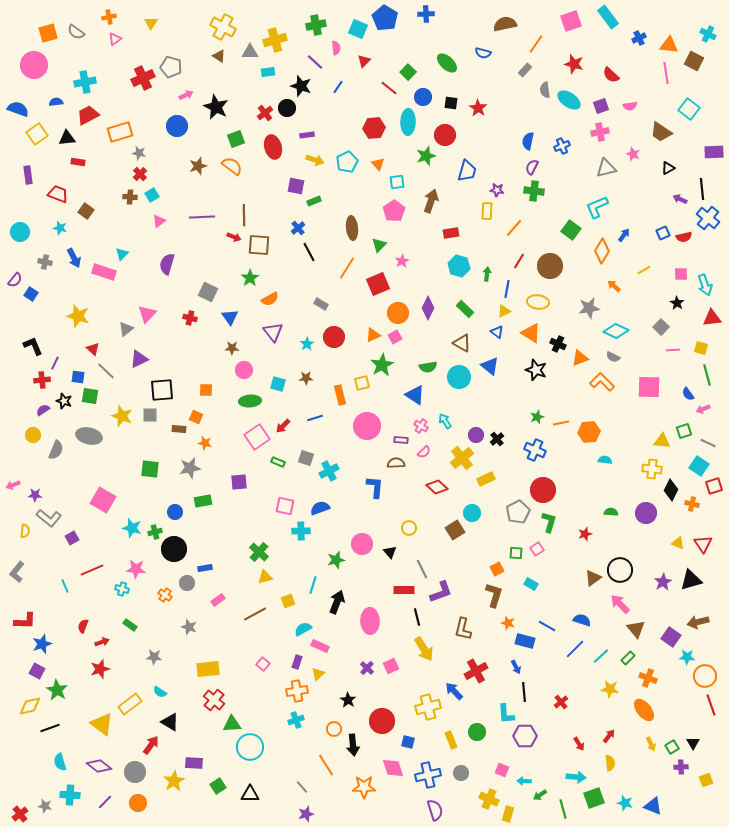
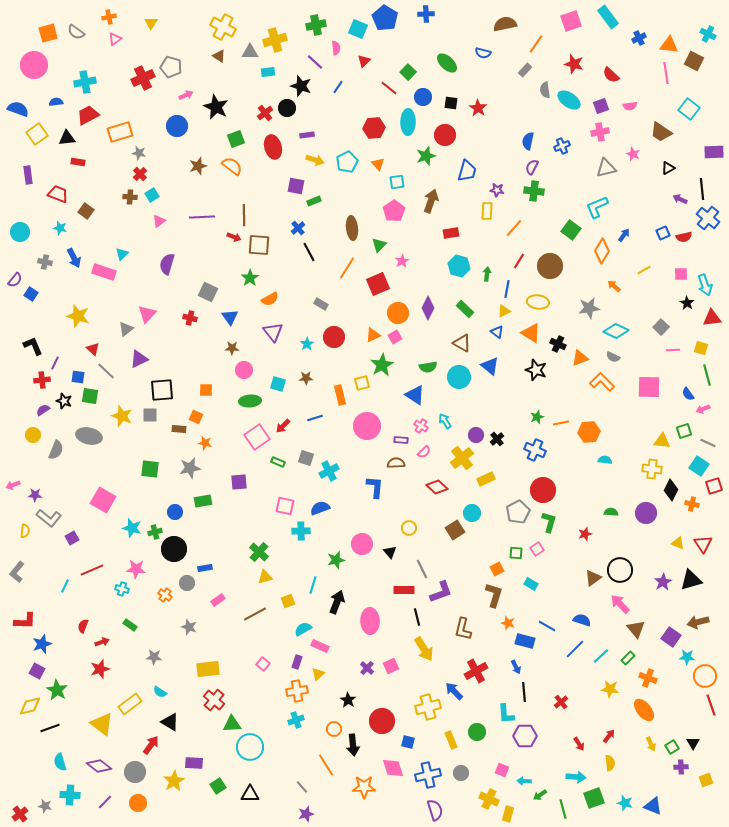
black star at (677, 303): moved 10 px right
cyan line at (65, 586): rotated 48 degrees clockwise
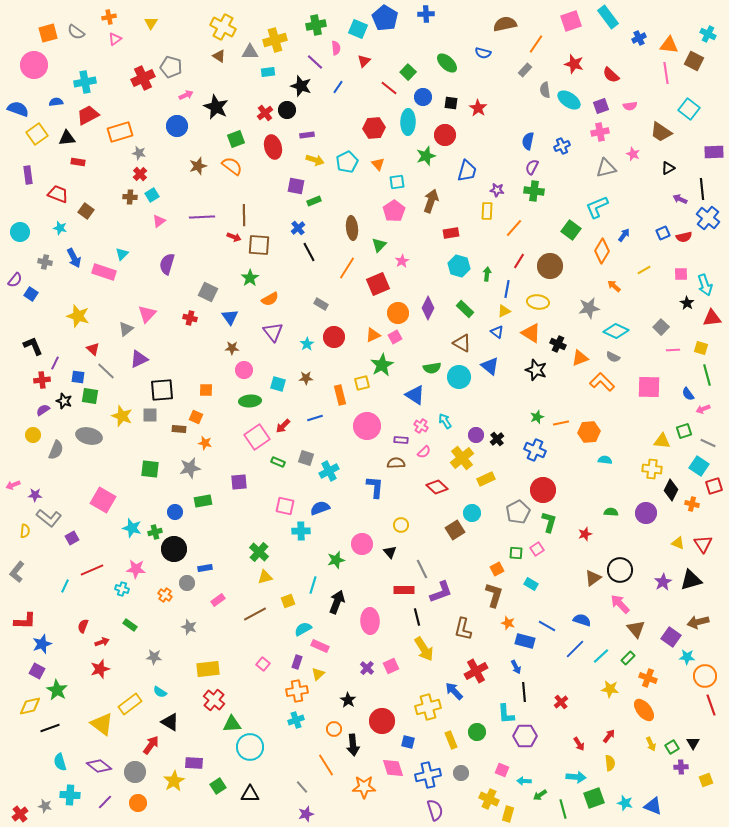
black circle at (287, 108): moved 2 px down
green semicircle at (428, 367): moved 4 px right, 1 px down
yellow circle at (409, 528): moved 8 px left, 3 px up
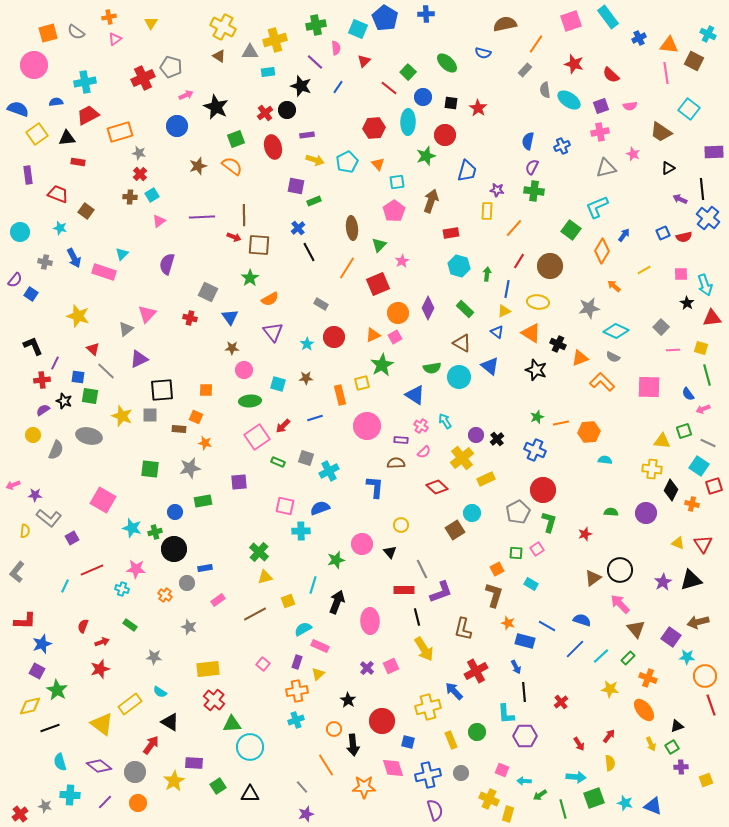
black triangle at (693, 743): moved 16 px left, 17 px up; rotated 40 degrees clockwise
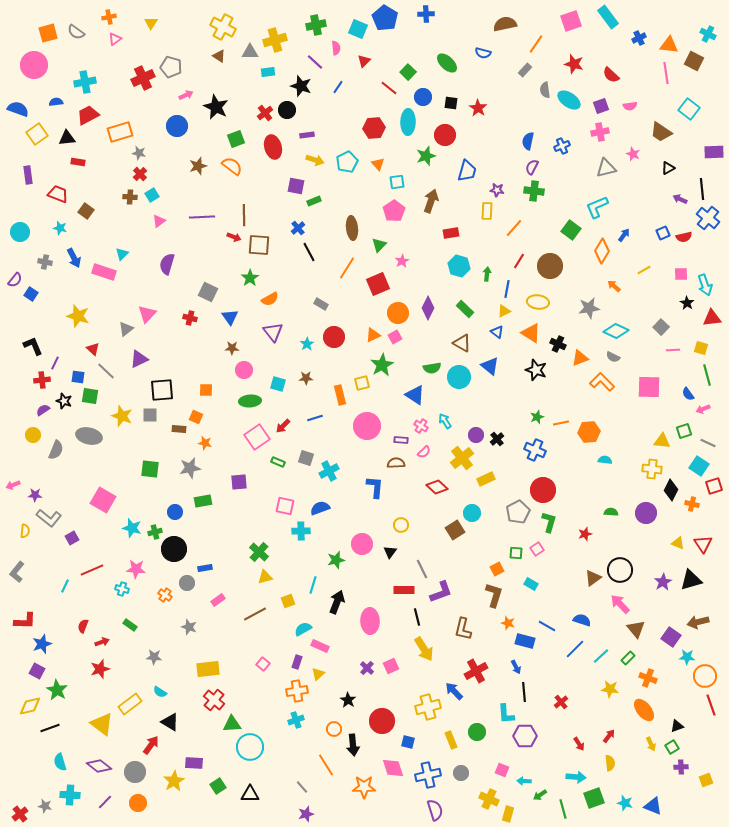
black triangle at (390, 552): rotated 16 degrees clockwise
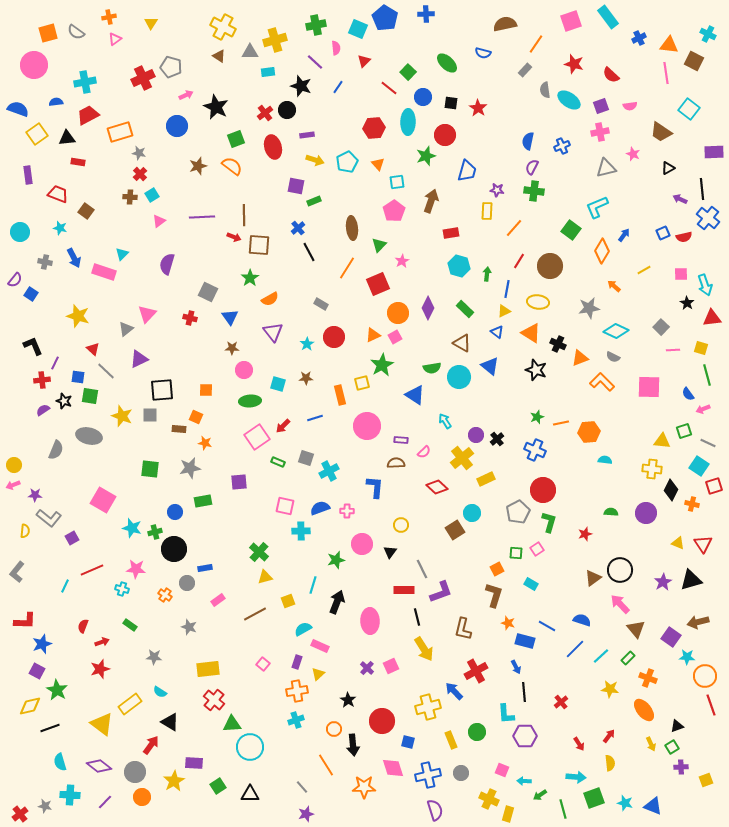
pink cross at (421, 426): moved 74 px left, 85 px down; rotated 32 degrees counterclockwise
yellow circle at (33, 435): moved 19 px left, 30 px down
orange circle at (138, 803): moved 4 px right, 6 px up
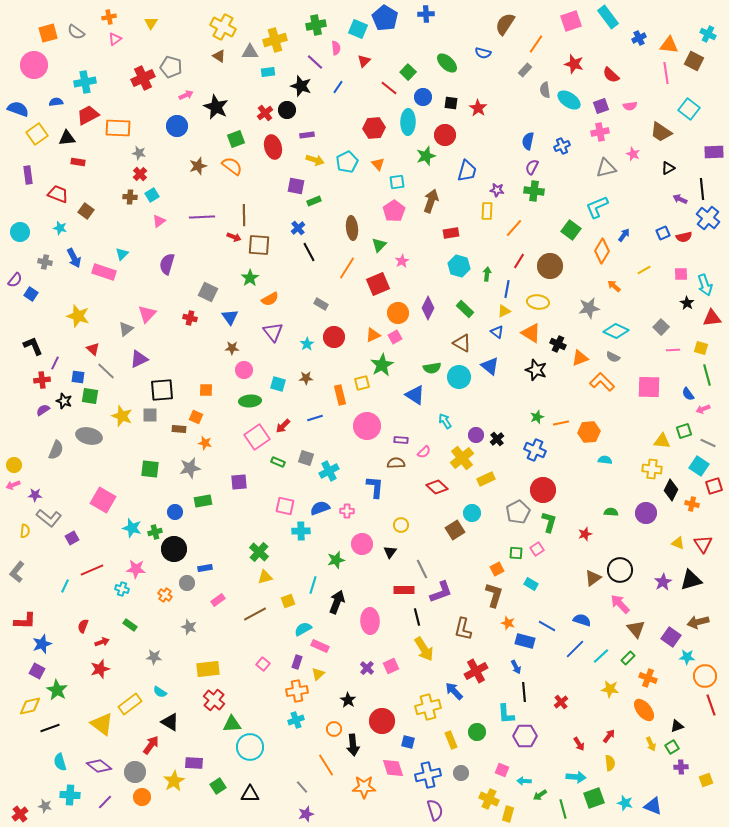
brown semicircle at (505, 24): rotated 45 degrees counterclockwise
orange rectangle at (120, 132): moved 2 px left, 4 px up; rotated 20 degrees clockwise
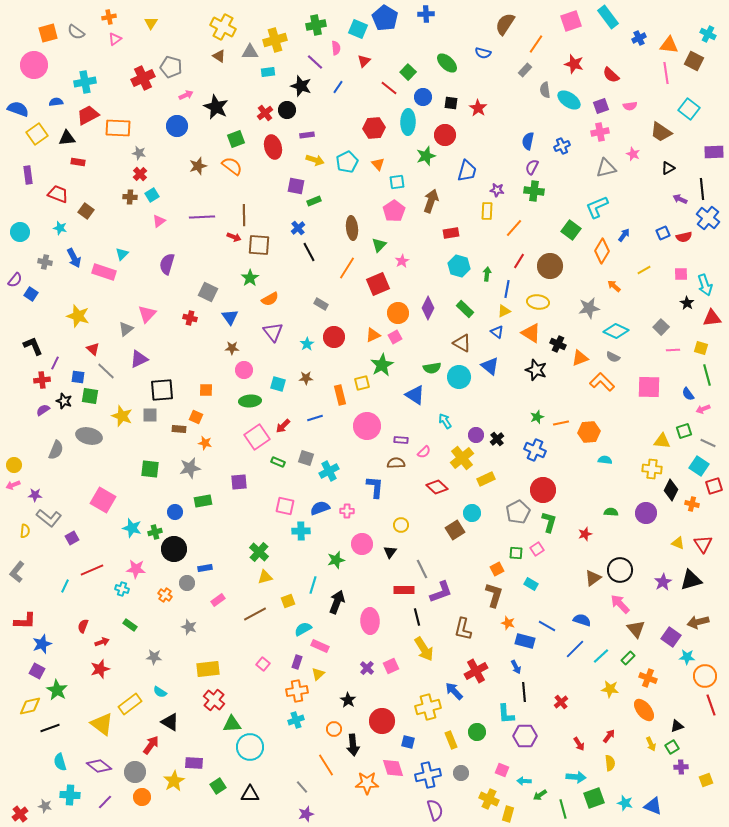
orange star at (364, 787): moved 3 px right, 4 px up
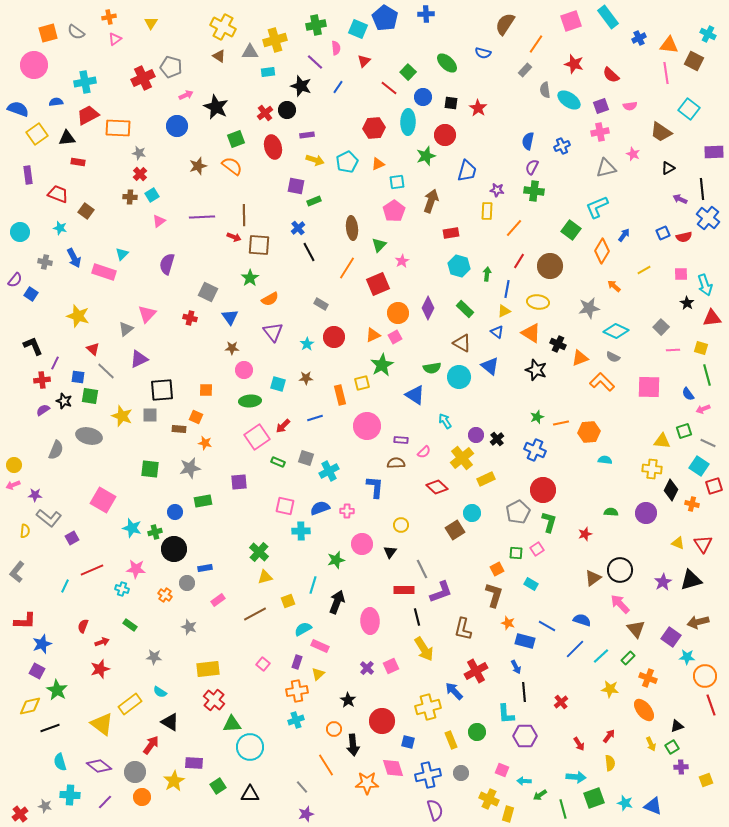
orange triangle at (378, 164): rotated 48 degrees clockwise
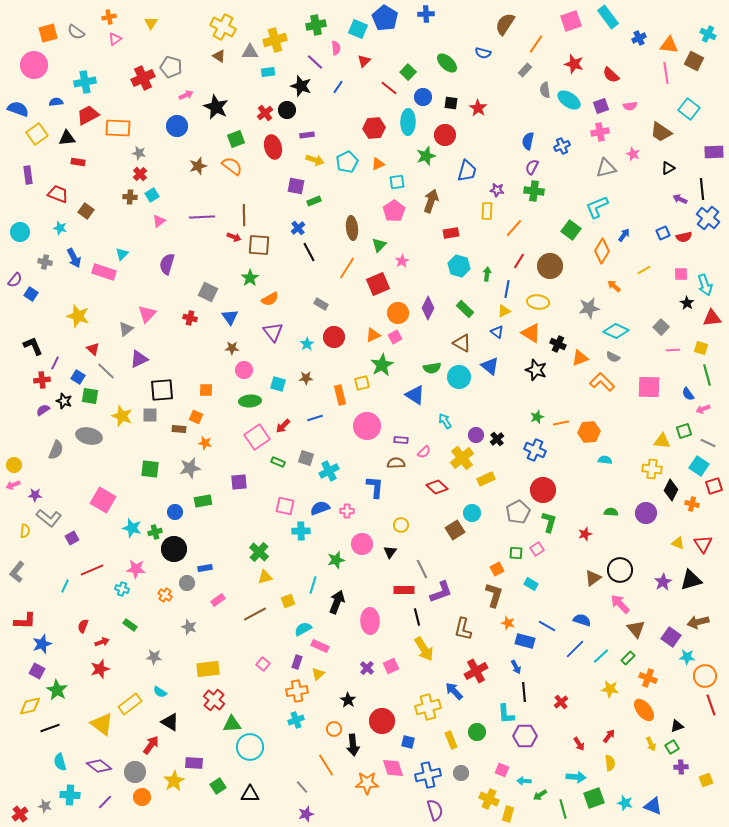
blue square at (78, 377): rotated 24 degrees clockwise
